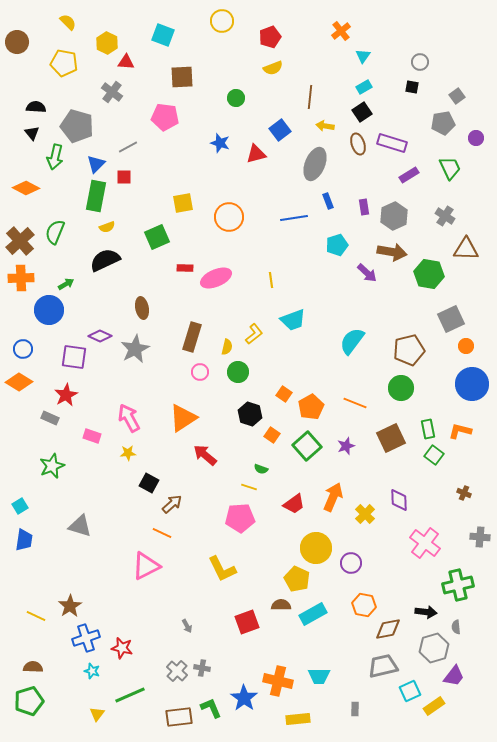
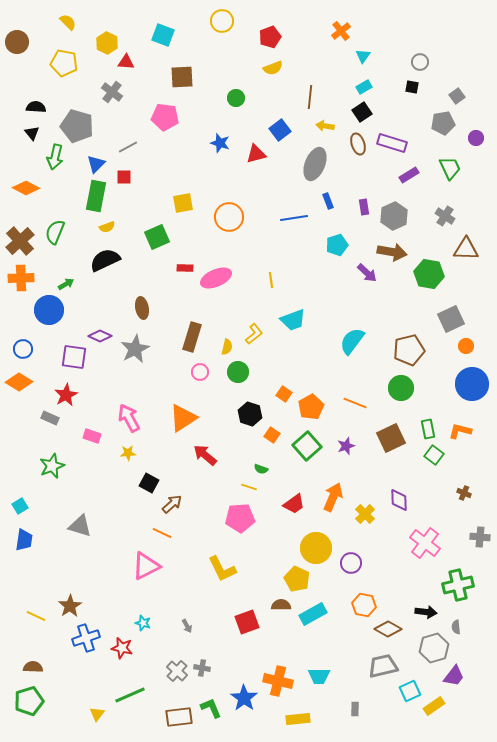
brown diamond at (388, 629): rotated 40 degrees clockwise
cyan star at (92, 671): moved 51 px right, 48 px up
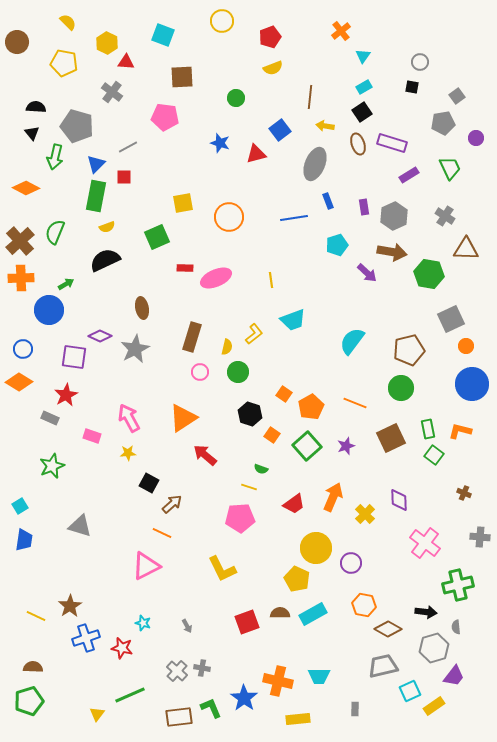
brown semicircle at (281, 605): moved 1 px left, 8 px down
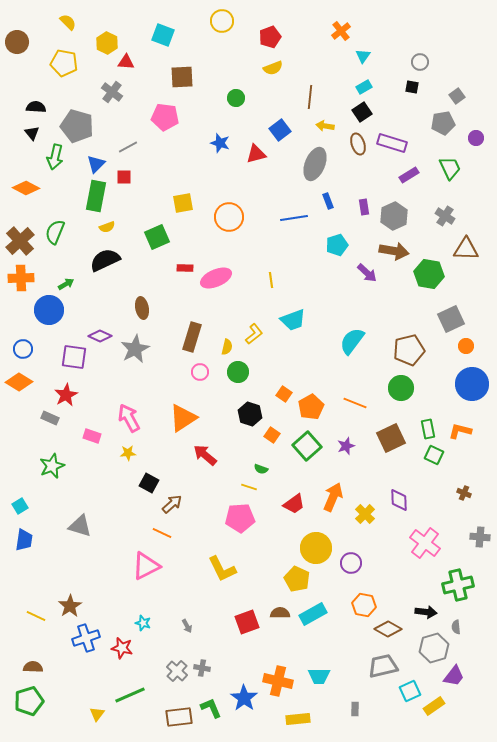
brown arrow at (392, 252): moved 2 px right, 1 px up
green square at (434, 455): rotated 12 degrees counterclockwise
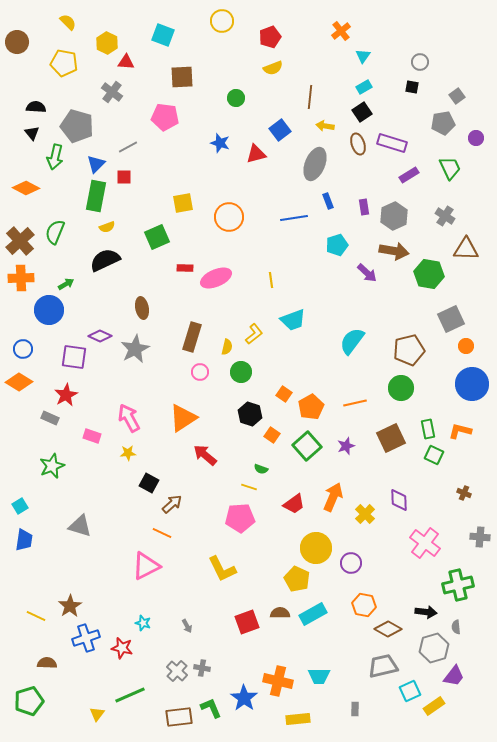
green circle at (238, 372): moved 3 px right
orange line at (355, 403): rotated 35 degrees counterclockwise
brown semicircle at (33, 667): moved 14 px right, 4 px up
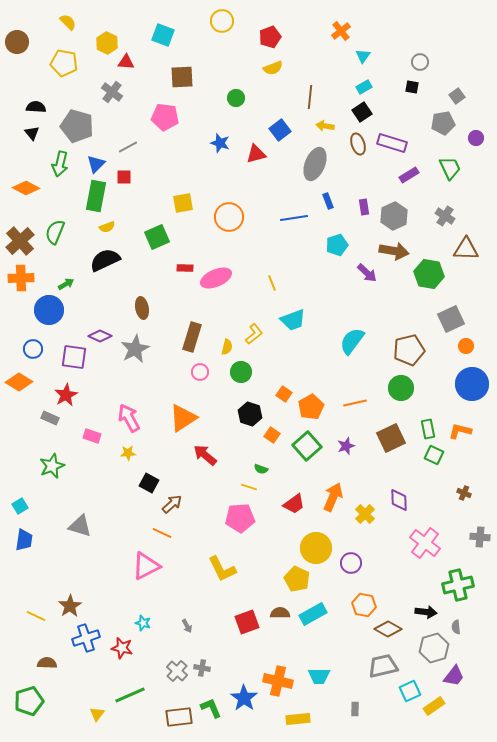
green arrow at (55, 157): moved 5 px right, 7 px down
yellow line at (271, 280): moved 1 px right, 3 px down; rotated 14 degrees counterclockwise
blue circle at (23, 349): moved 10 px right
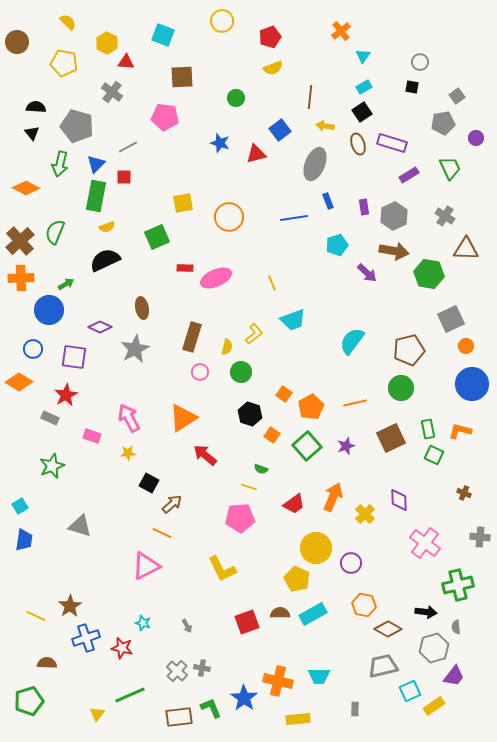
purple diamond at (100, 336): moved 9 px up
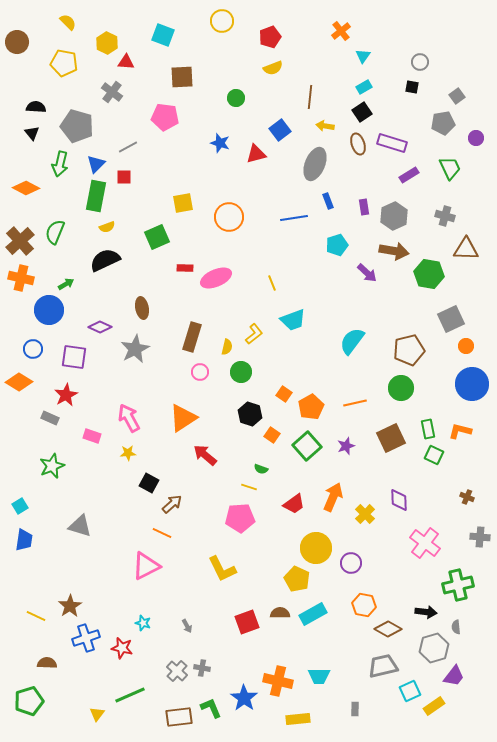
gray cross at (445, 216): rotated 18 degrees counterclockwise
orange cross at (21, 278): rotated 15 degrees clockwise
brown cross at (464, 493): moved 3 px right, 4 px down
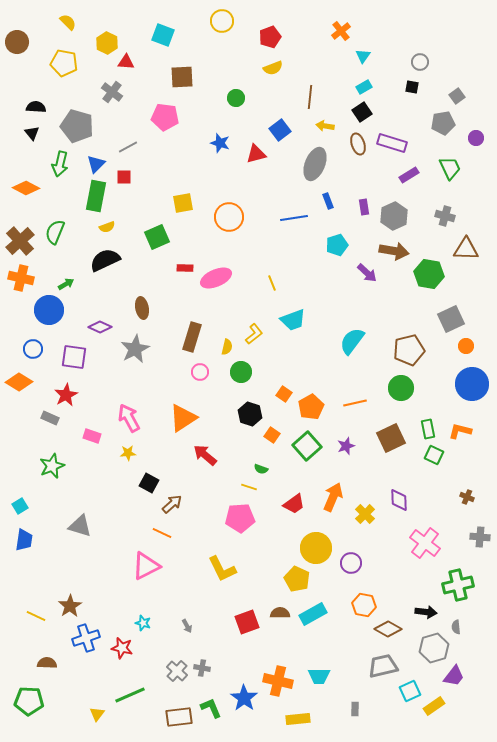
green pentagon at (29, 701): rotated 20 degrees clockwise
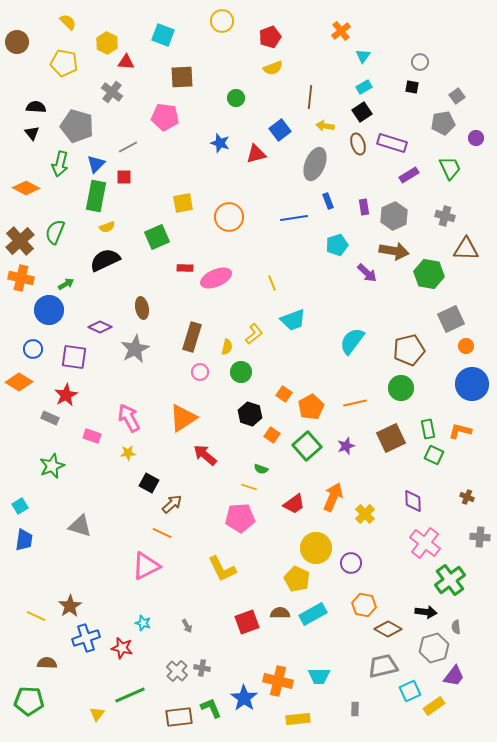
purple diamond at (399, 500): moved 14 px right, 1 px down
green cross at (458, 585): moved 8 px left, 5 px up; rotated 24 degrees counterclockwise
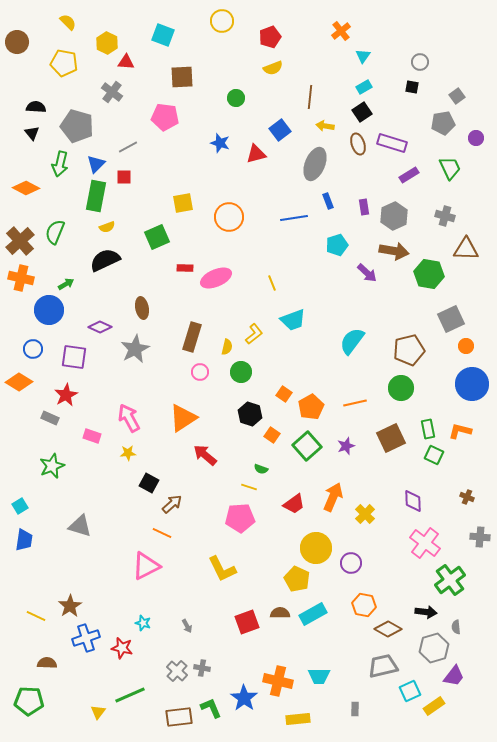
yellow triangle at (97, 714): moved 1 px right, 2 px up
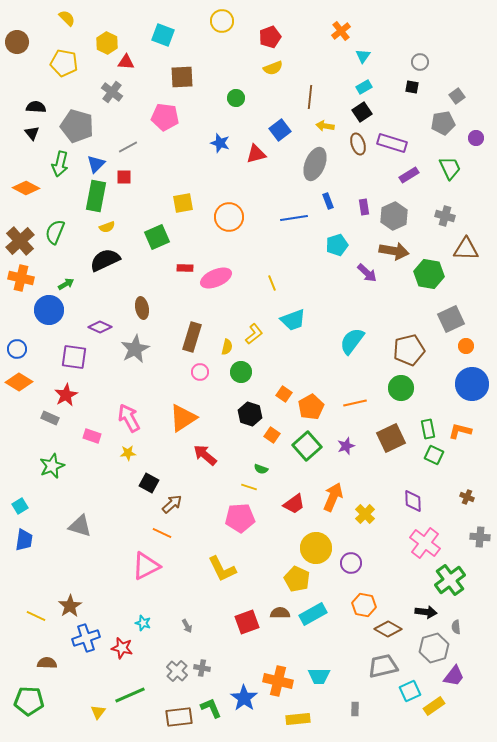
yellow semicircle at (68, 22): moved 1 px left, 4 px up
blue circle at (33, 349): moved 16 px left
